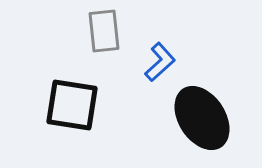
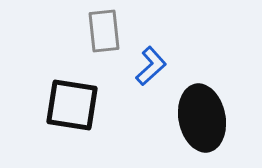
blue L-shape: moved 9 px left, 4 px down
black ellipse: rotated 22 degrees clockwise
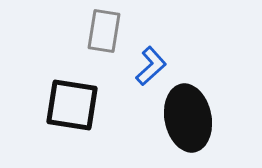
gray rectangle: rotated 15 degrees clockwise
black ellipse: moved 14 px left
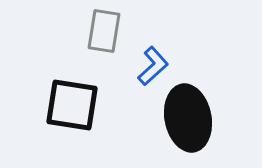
blue L-shape: moved 2 px right
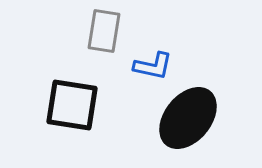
blue L-shape: rotated 54 degrees clockwise
black ellipse: rotated 50 degrees clockwise
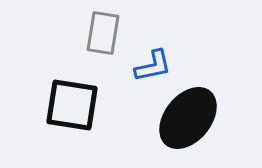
gray rectangle: moved 1 px left, 2 px down
blue L-shape: rotated 24 degrees counterclockwise
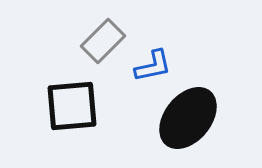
gray rectangle: moved 8 px down; rotated 36 degrees clockwise
black square: moved 1 px down; rotated 14 degrees counterclockwise
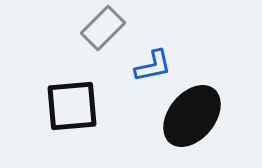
gray rectangle: moved 13 px up
black ellipse: moved 4 px right, 2 px up
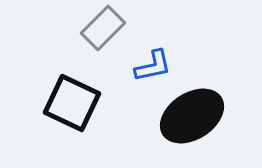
black square: moved 3 px up; rotated 30 degrees clockwise
black ellipse: rotated 18 degrees clockwise
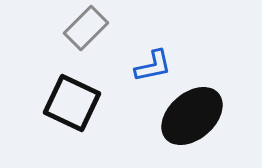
gray rectangle: moved 17 px left
black ellipse: rotated 8 degrees counterclockwise
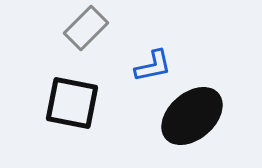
black square: rotated 14 degrees counterclockwise
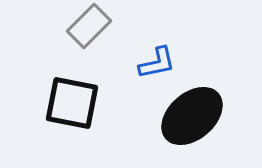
gray rectangle: moved 3 px right, 2 px up
blue L-shape: moved 4 px right, 3 px up
